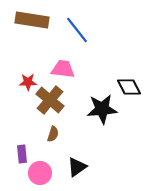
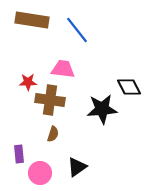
brown cross: rotated 32 degrees counterclockwise
purple rectangle: moved 3 px left
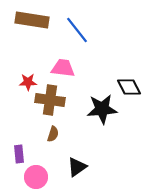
pink trapezoid: moved 1 px up
pink circle: moved 4 px left, 4 px down
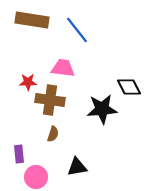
black triangle: rotated 25 degrees clockwise
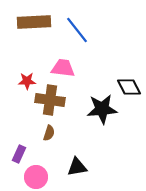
brown rectangle: moved 2 px right, 2 px down; rotated 12 degrees counterclockwise
red star: moved 1 px left, 1 px up
brown semicircle: moved 4 px left, 1 px up
purple rectangle: rotated 30 degrees clockwise
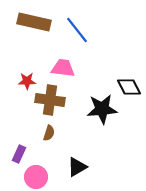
brown rectangle: rotated 16 degrees clockwise
black triangle: rotated 20 degrees counterclockwise
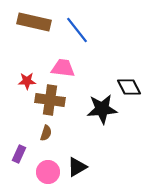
brown semicircle: moved 3 px left
pink circle: moved 12 px right, 5 px up
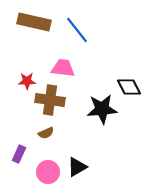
brown semicircle: rotated 49 degrees clockwise
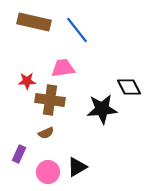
pink trapezoid: rotated 15 degrees counterclockwise
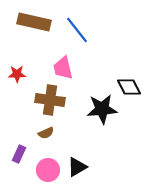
pink trapezoid: rotated 95 degrees counterclockwise
red star: moved 10 px left, 7 px up
pink circle: moved 2 px up
